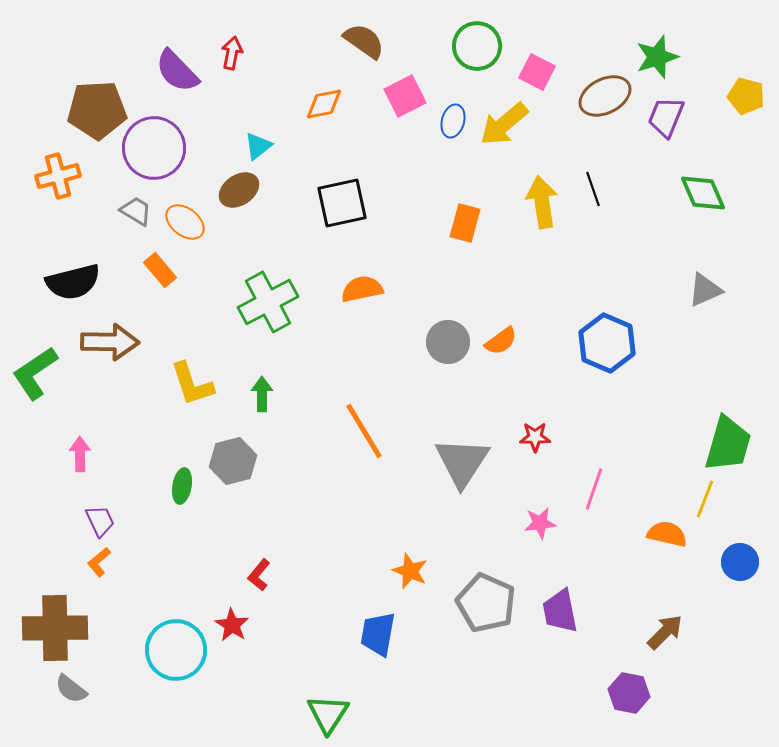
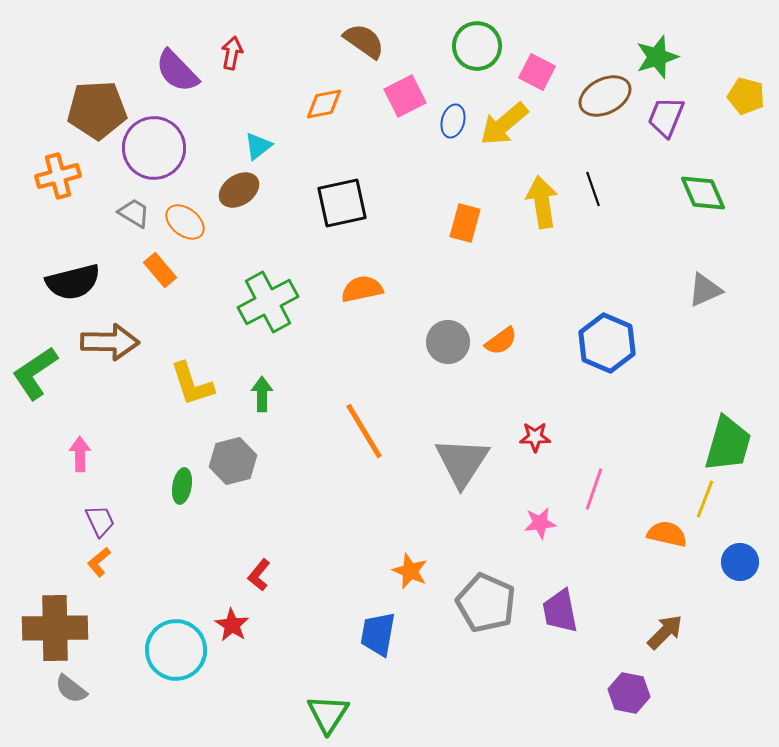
gray trapezoid at (136, 211): moved 2 px left, 2 px down
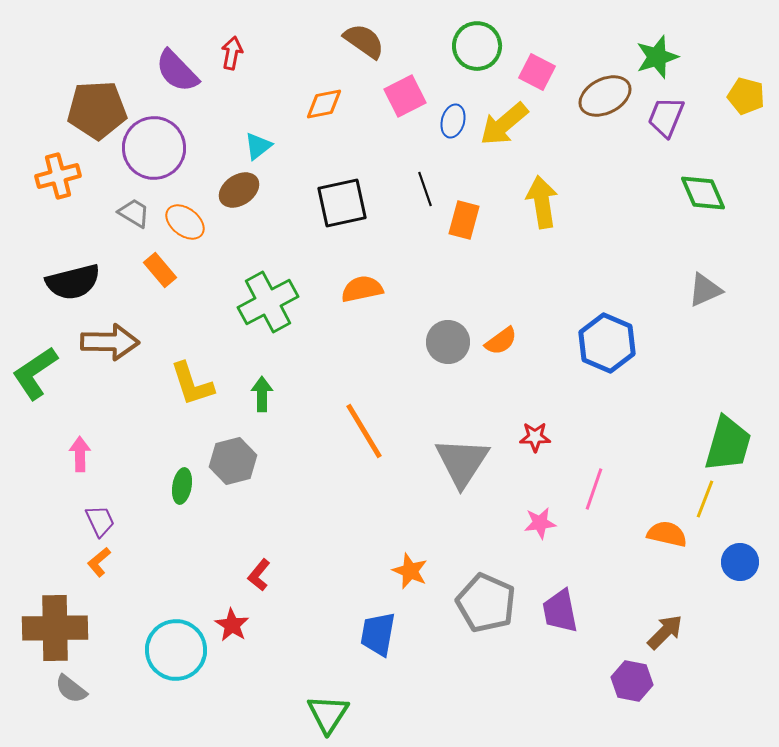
black line at (593, 189): moved 168 px left
orange rectangle at (465, 223): moved 1 px left, 3 px up
purple hexagon at (629, 693): moved 3 px right, 12 px up
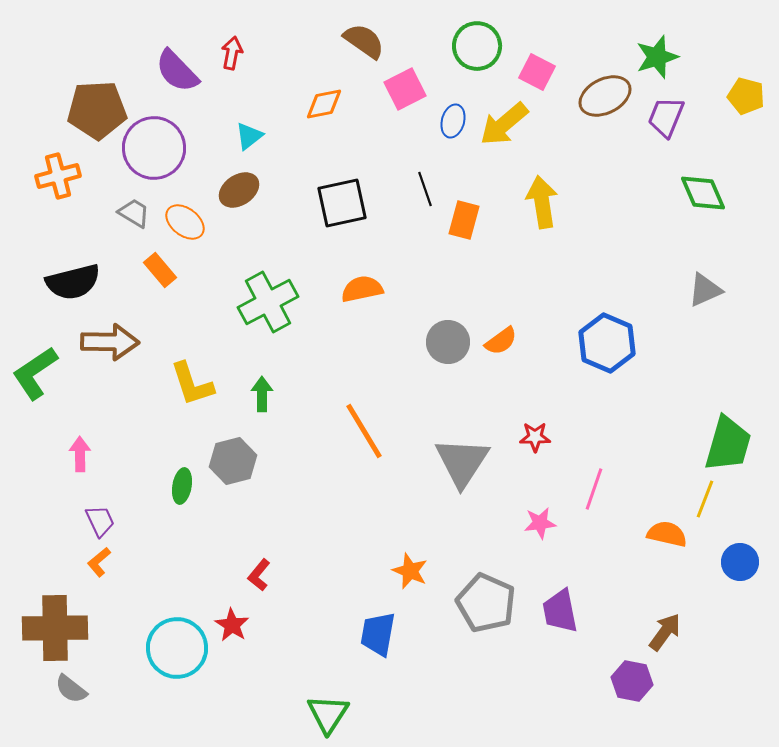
pink square at (405, 96): moved 7 px up
cyan triangle at (258, 146): moved 9 px left, 10 px up
brown arrow at (665, 632): rotated 9 degrees counterclockwise
cyan circle at (176, 650): moved 1 px right, 2 px up
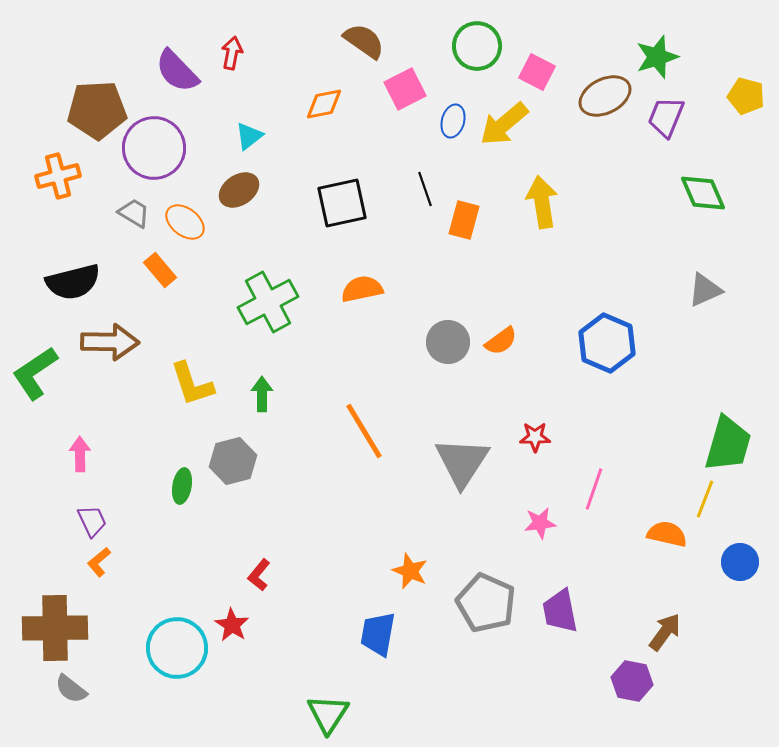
purple trapezoid at (100, 521): moved 8 px left
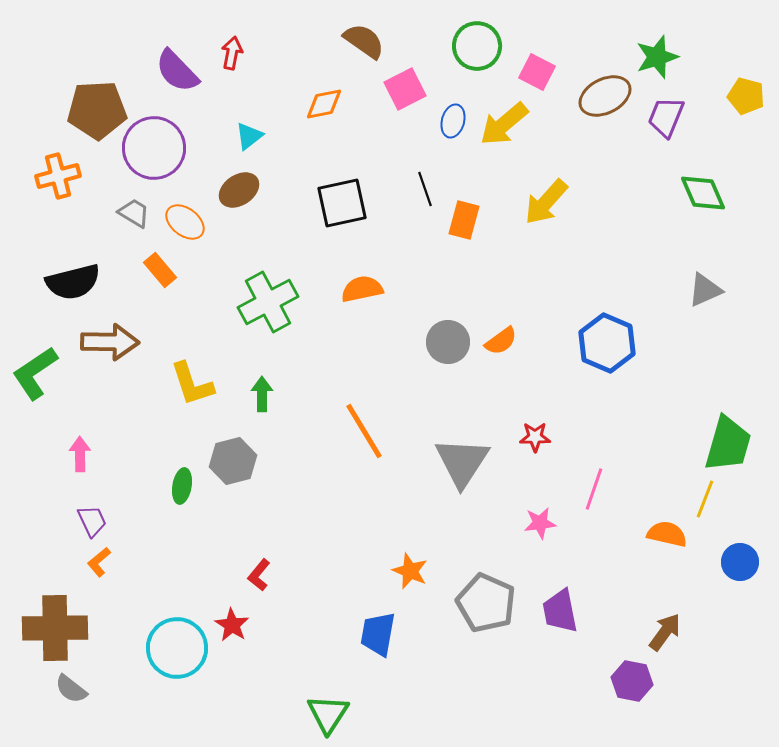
yellow arrow at (542, 202): moved 4 px right; rotated 129 degrees counterclockwise
